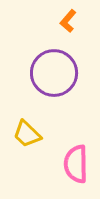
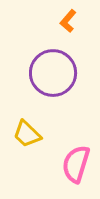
purple circle: moved 1 px left
pink semicircle: rotated 18 degrees clockwise
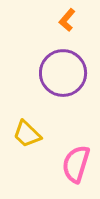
orange L-shape: moved 1 px left, 1 px up
purple circle: moved 10 px right
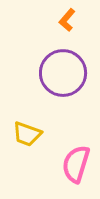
yellow trapezoid: rotated 24 degrees counterclockwise
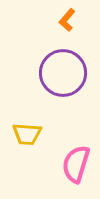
yellow trapezoid: rotated 16 degrees counterclockwise
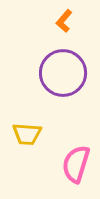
orange L-shape: moved 3 px left, 1 px down
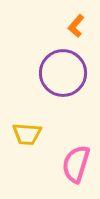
orange L-shape: moved 12 px right, 5 px down
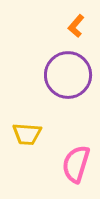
purple circle: moved 5 px right, 2 px down
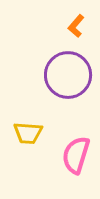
yellow trapezoid: moved 1 px right, 1 px up
pink semicircle: moved 9 px up
